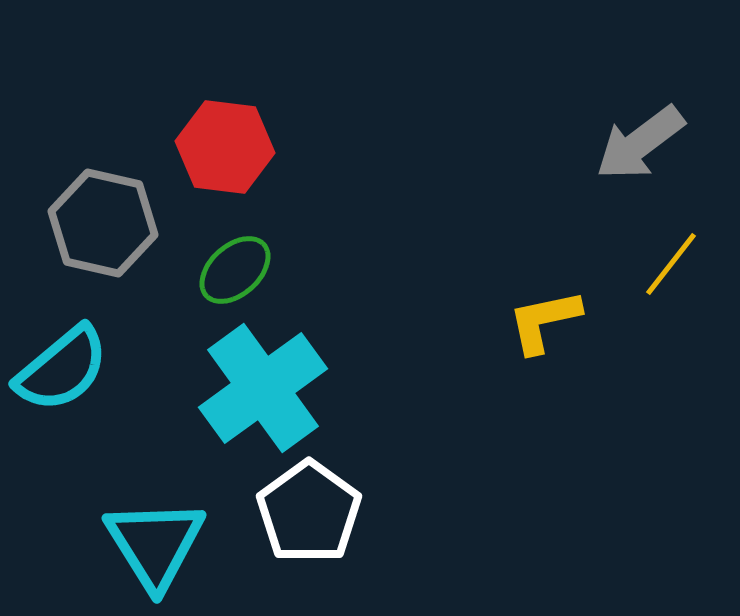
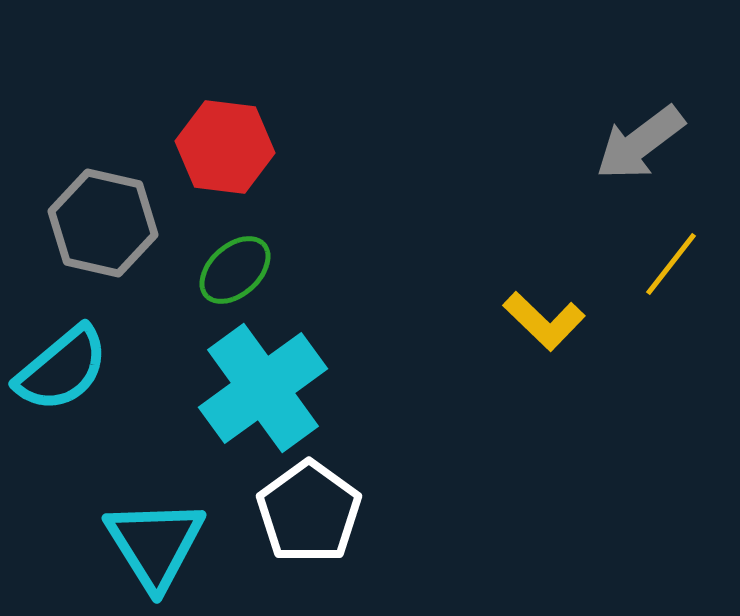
yellow L-shape: rotated 124 degrees counterclockwise
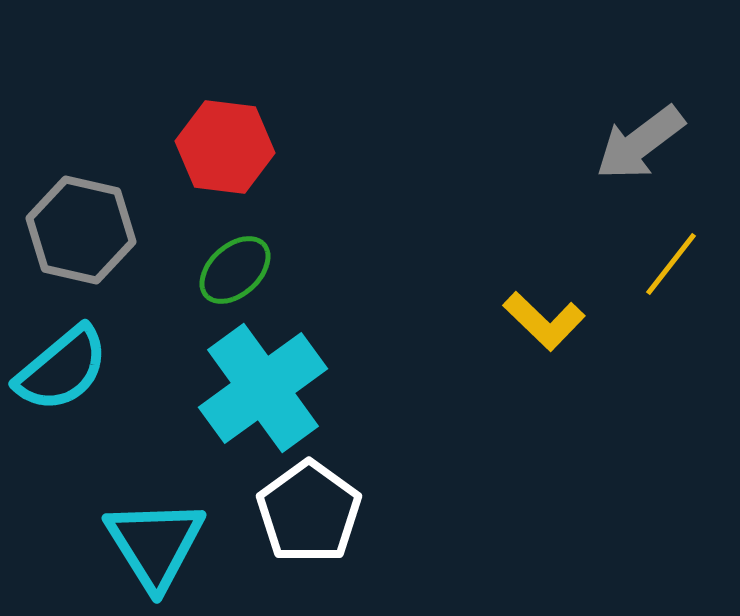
gray hexagon: moved 22 px left, 7 px down
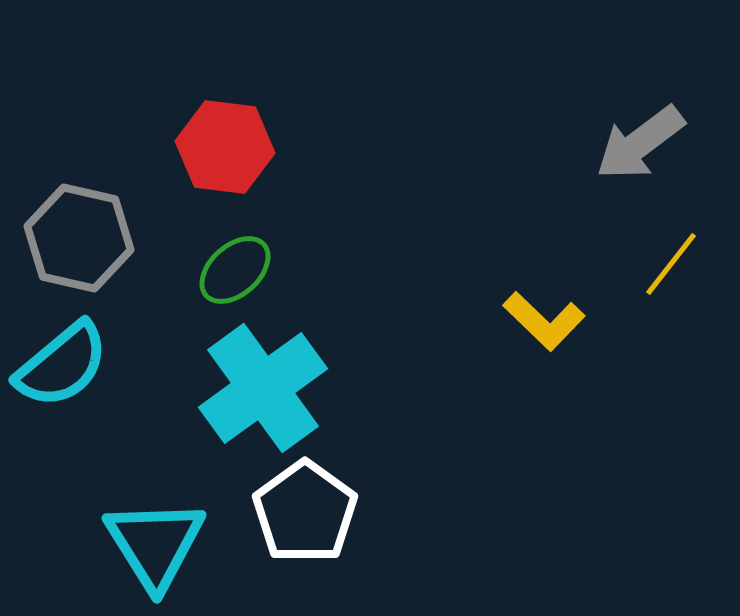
gray hexagon: moved 2 px left, 8 px down
cyan semicircle: moved 4 px up
white pentagon: moved 4 px left
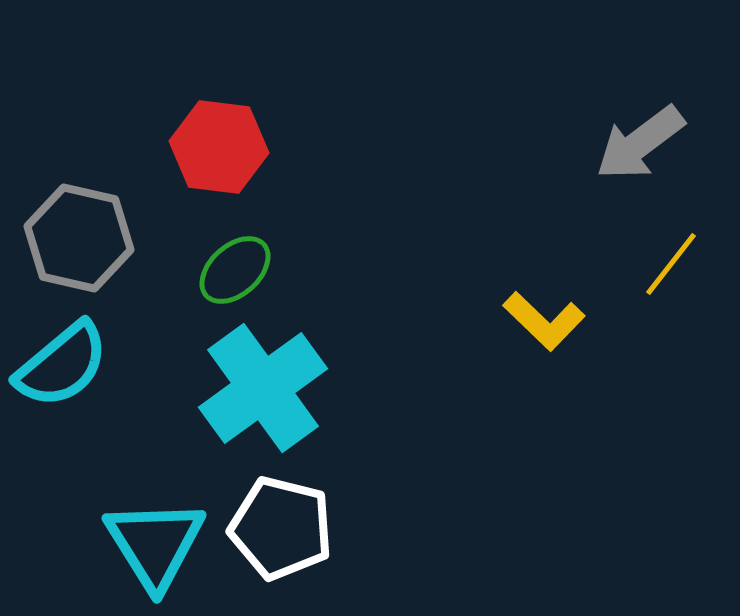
red hexagon: moved 6 px left
white pentagon: moved 24 px left, 16 px down; rotated 22 degrees counterclockwise
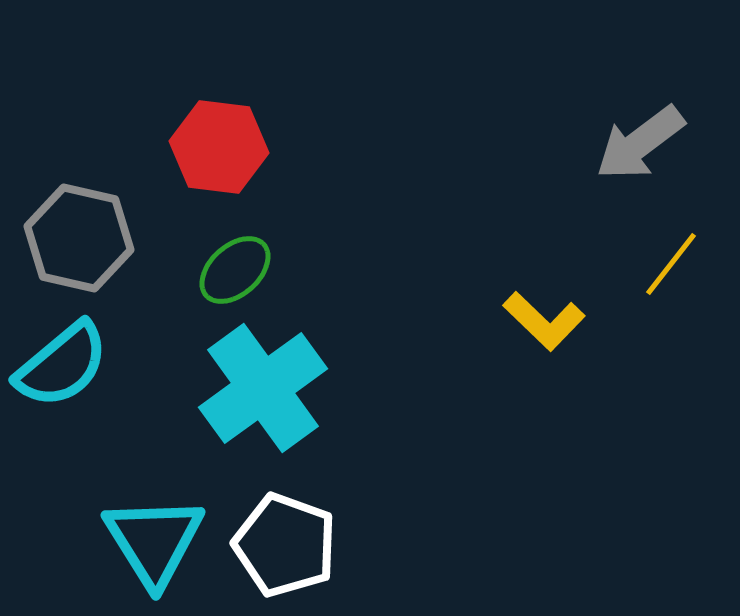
white pentagon: moved 4 px right, 17 px down; rotated 6 degrees clockwise
cyan triangle: moved 1 px left, 3 px up
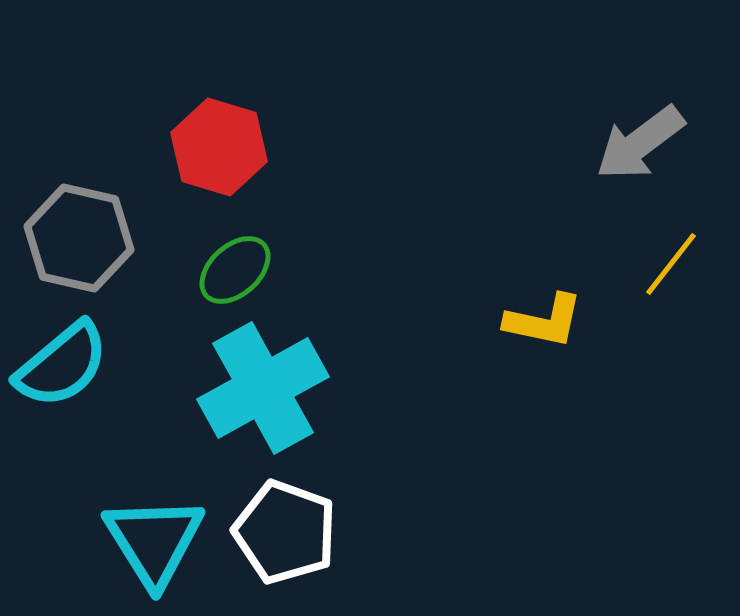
red hexagon: rotated 10 degrees clockwise
yellow L-shape: rotated 32 degrees counterclockwise
cyan cross: rotated 7 degrees clockwise
white pentagon: moved 13 px up
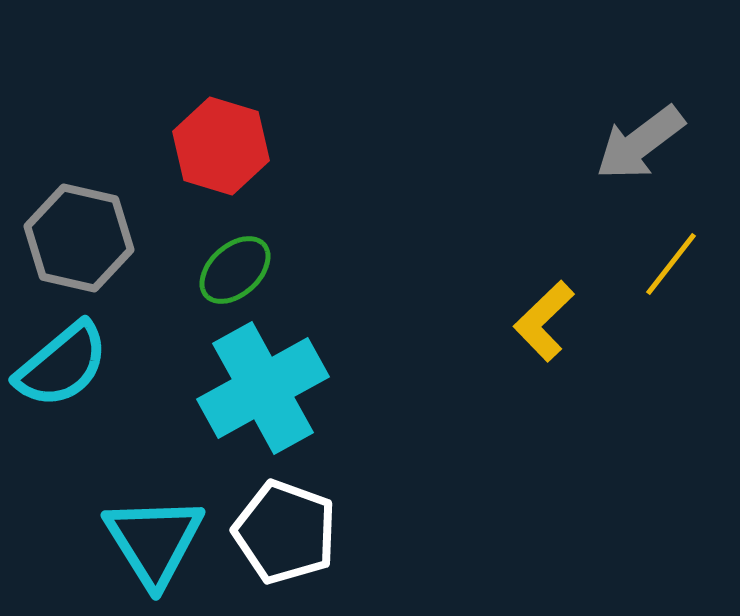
red hexagon: moved 2 px right, 1 px up
yellow L-shape: rotated 124 degrees clockwise
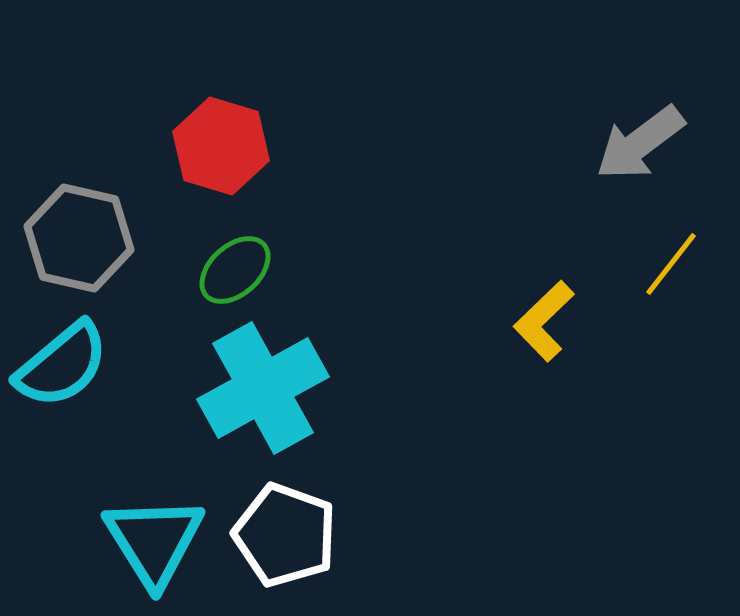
white pentagon: moved 3 px down
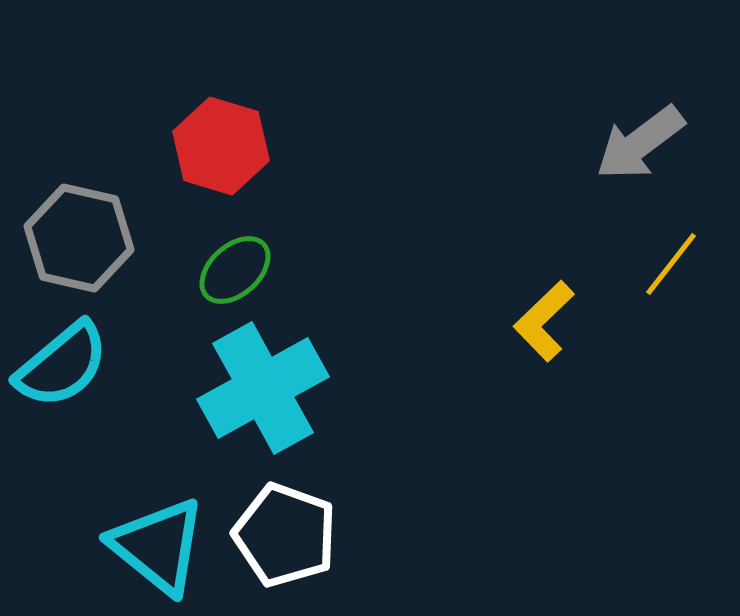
cyan triangle: moved 4 px right, 5 px down; rotated 19 degrees counterclockwise
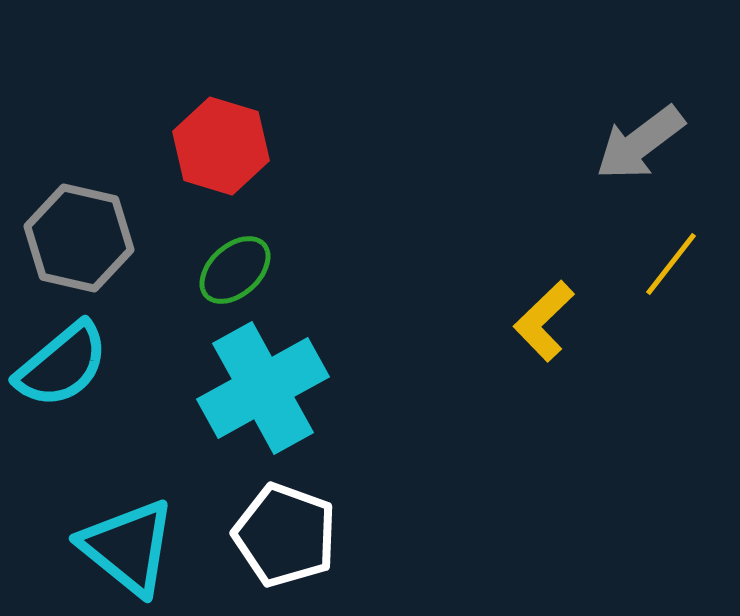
cyan triangle: moved 30 px left, 1 px down
